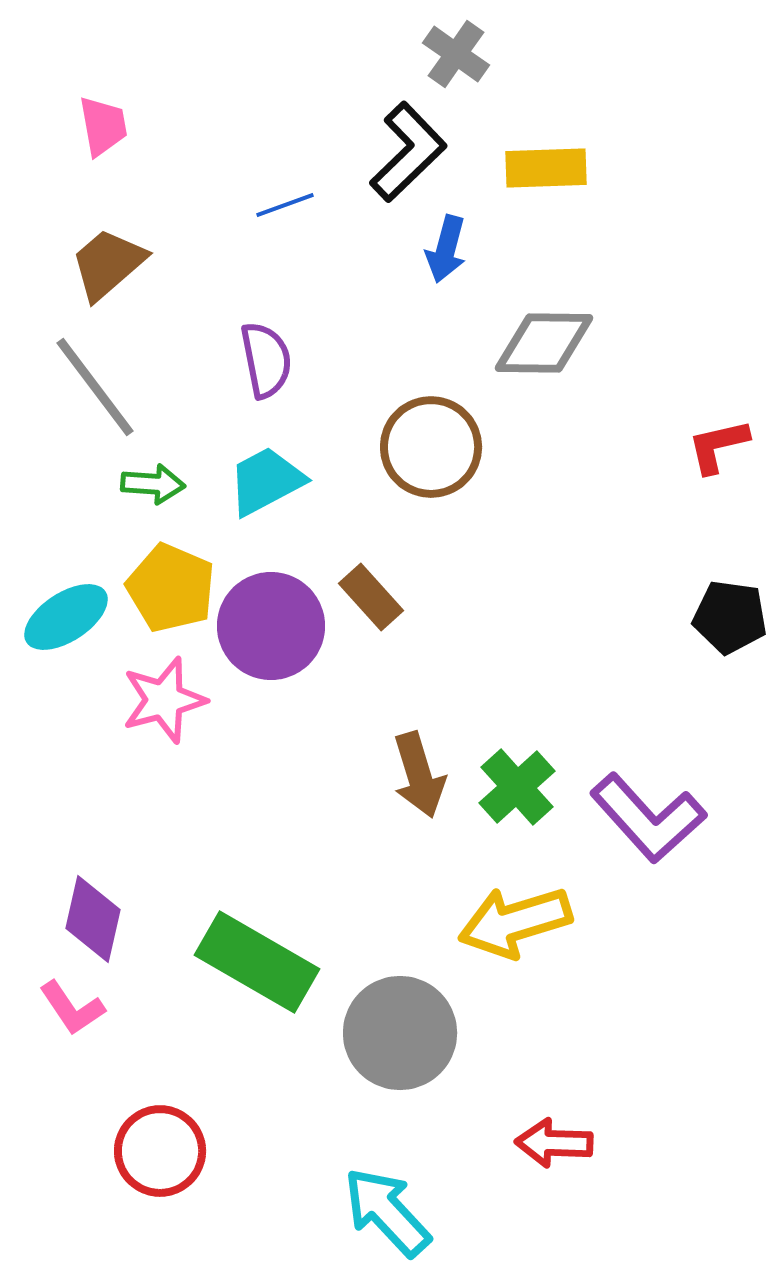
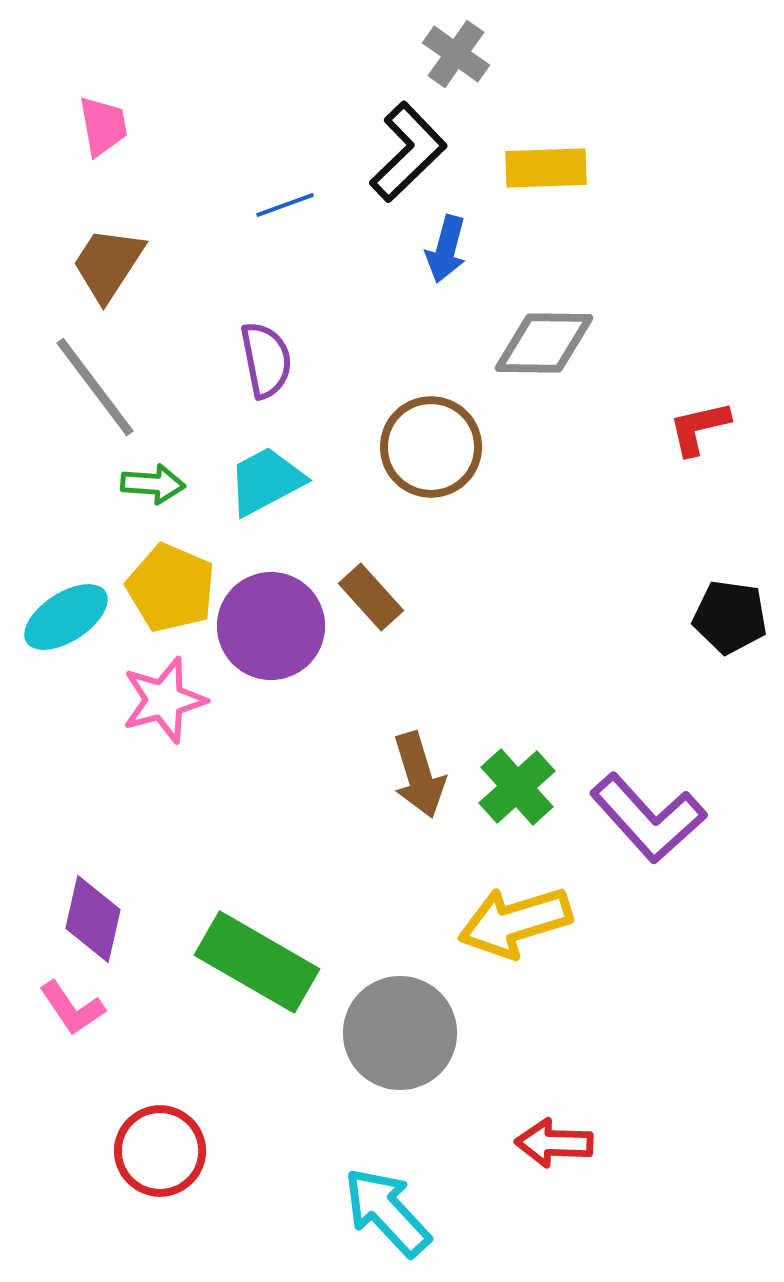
brown trapezoid: rotated 16 degrees counterclockwise
red L-shape: moved 19 px left, 18 px up
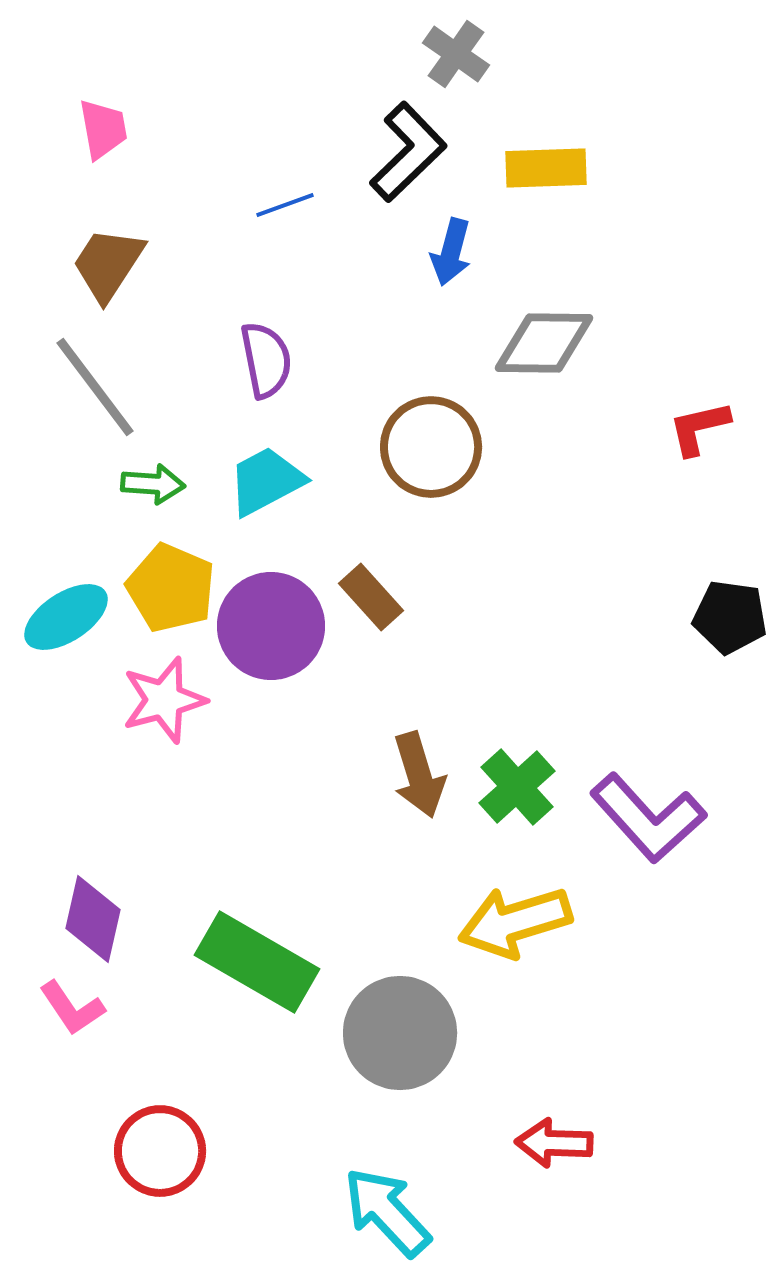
pink trapezoid: moved 3 px down
blue arrow: moved 5 px right, 3 px down
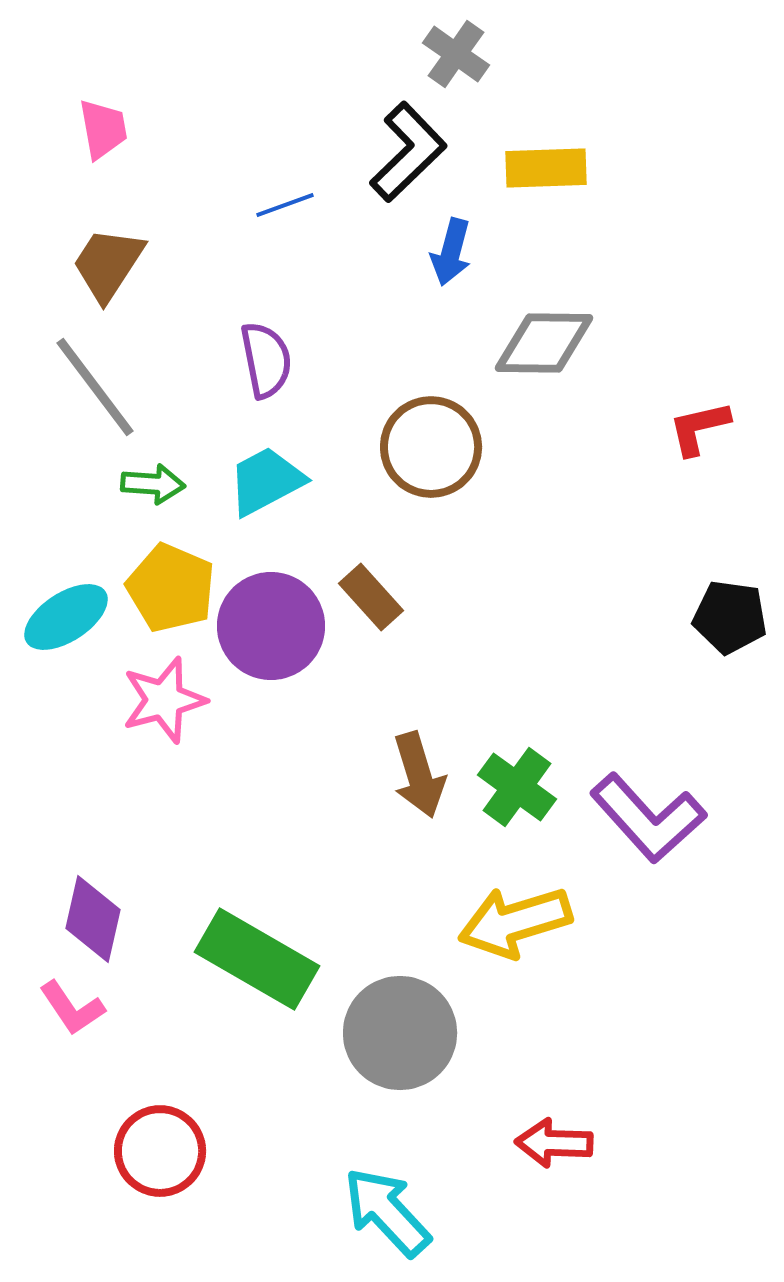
green cross: rotated 12 degrees counterclockwise
green rectangle: moved 3 px up
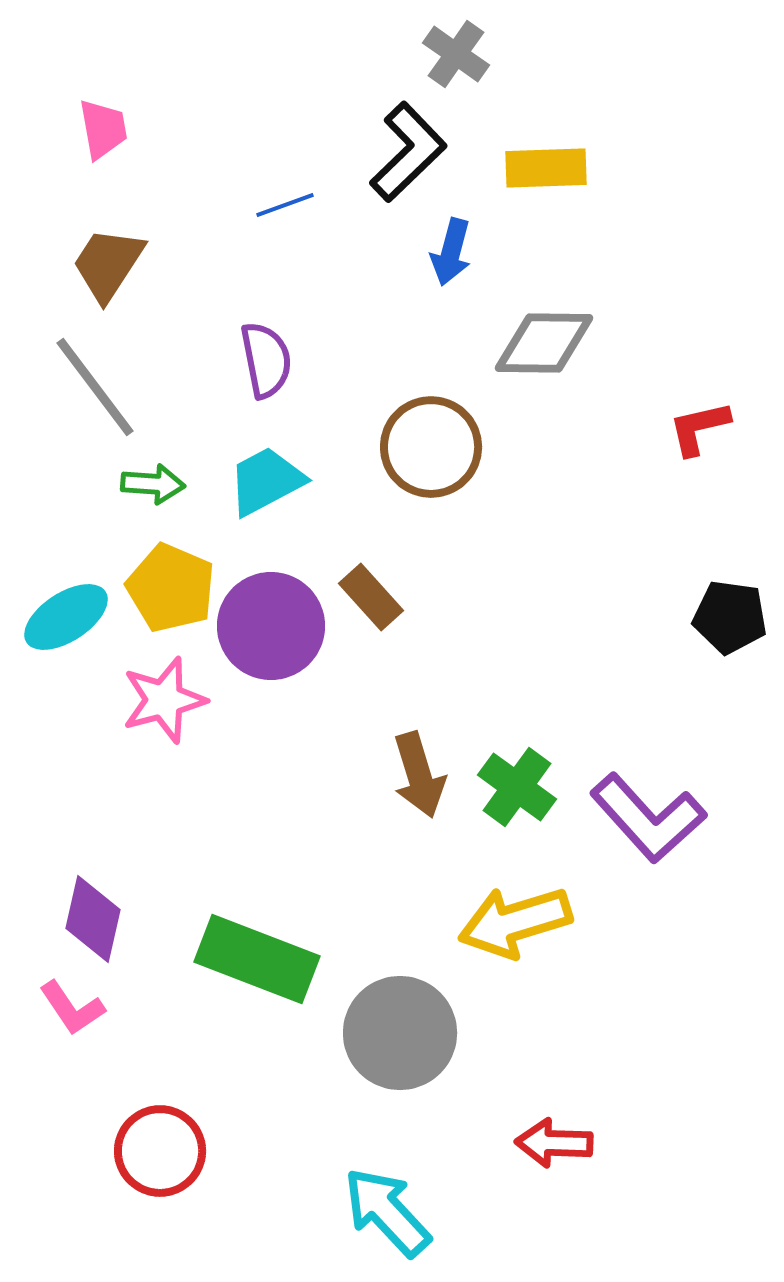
green rectangle: rotated 9 degrees counterclockwise
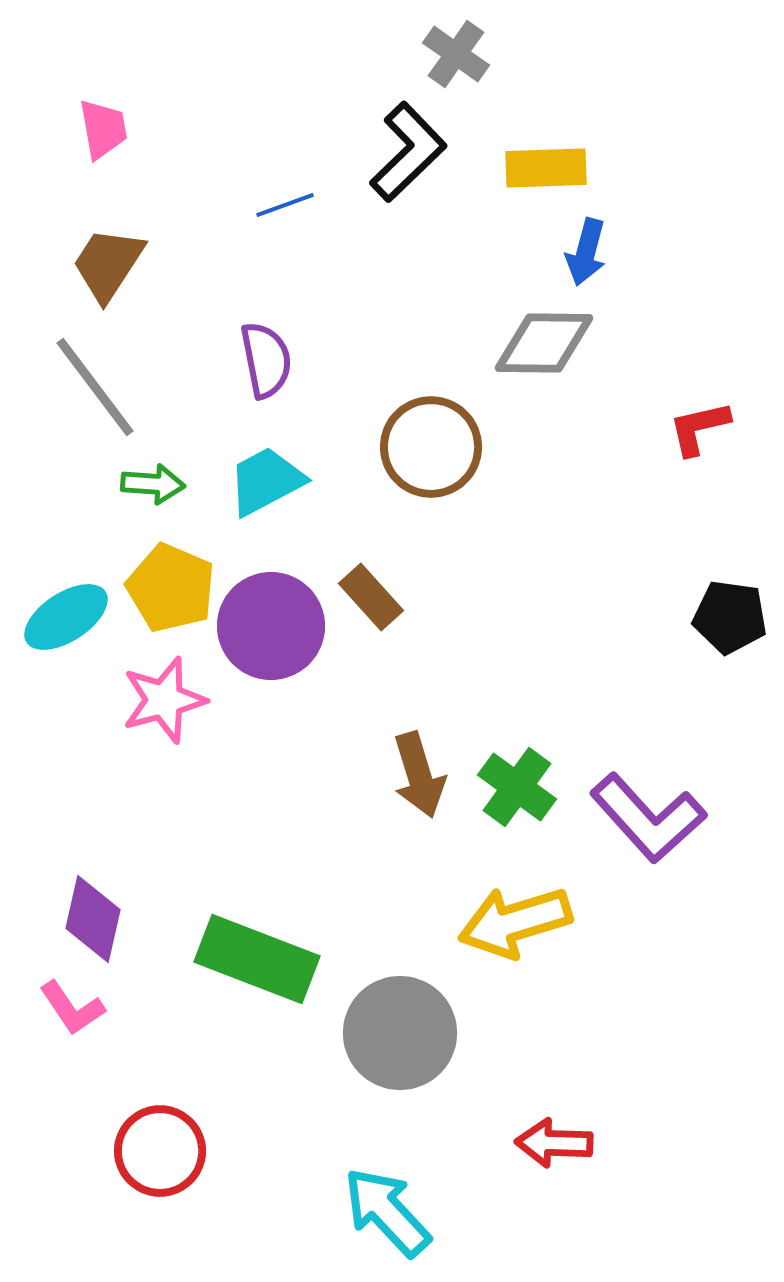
blue arrow: moved 135 px right
